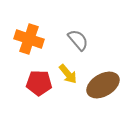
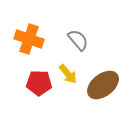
brown ellipse: rotated 8 degrees counterclockwise
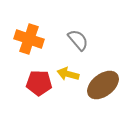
yellow arrow: rotated 145 degrees clockwise
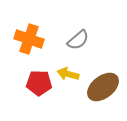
gray semicircle: rotated 90 degrees clockwise
brown ellipse: moved 2 px down
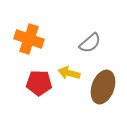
gray semicircle: moved 12 px right, 3 px down
yellow arrow: moved 1 px right, 1 px up
brown ellipse: rotated 32 degrees counterclockwise
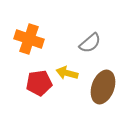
yellow arrow: moved 2 px left
red pentagon: rotated 10 degrees counterclockwise
